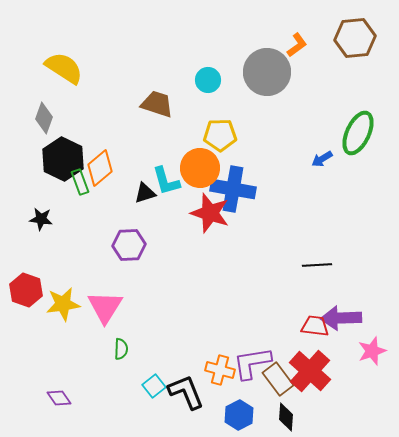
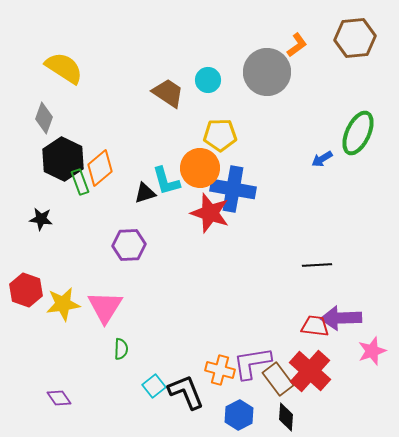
brown trapezoid: moved 11 px right, 11 px up; rotated 16 degrees clockwise
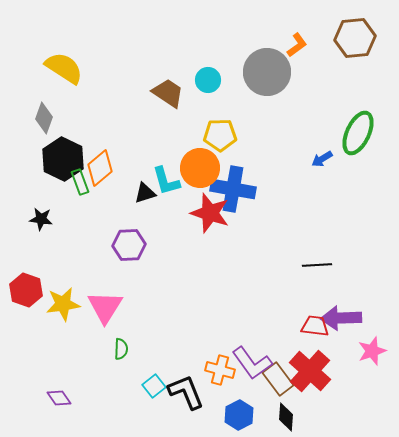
purple L-shape: rotated 117 degrees counterclockwise
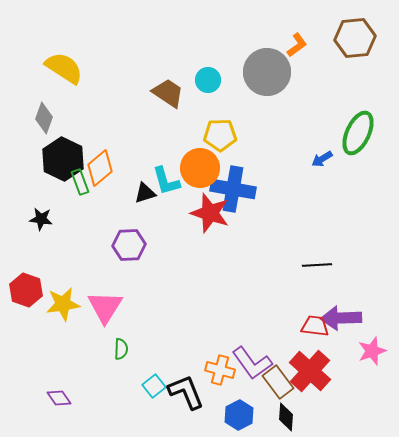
brown rectangle: moved 3 px down
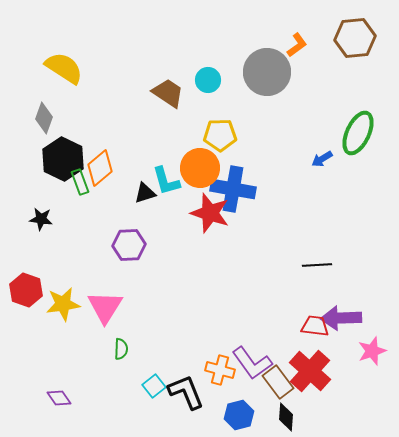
blue hexagon: rotated 12 degrees clockwise
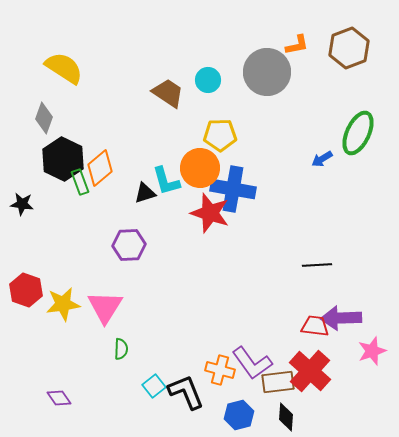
brown hexagon: moved 6 px left, 10 px down; rotated 15 degrees counterclockwise
orange L-shape: rotated 25 degrees clockwise
black star: moved 19 px left, 15 px up
brown rectangle: rotated 60 degrees counterclockwise
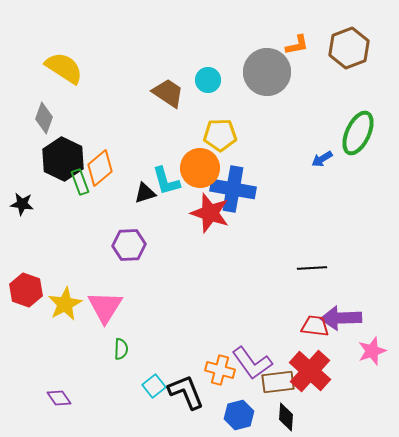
black line: moved 5 px left, 3 px down
yellow star: moved 2 px right; rotated 20 degrees counterclockwise
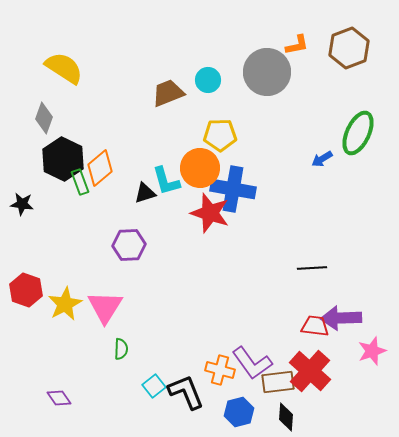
brown trapezoid: rotated 56 degrees counterclockwise
blue hexagon: moved 3 px up
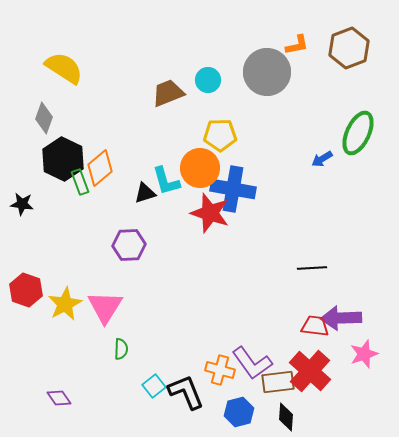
pink star: moved 8 px left, 3 px down
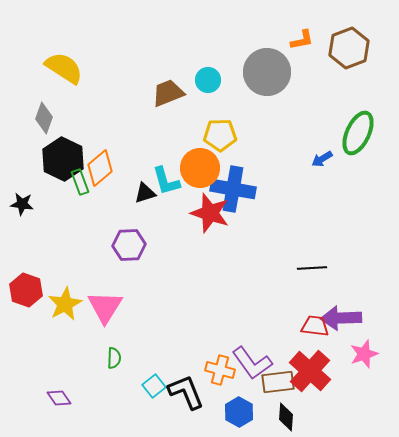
orange L-shape: moved 5 px right, 5 px up
green semicircle: moved 7 px left, 9 px down
blue hexagon: rotated 16 degrees counterclockwise
